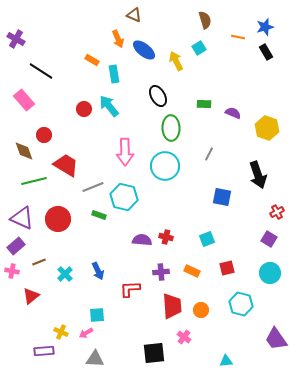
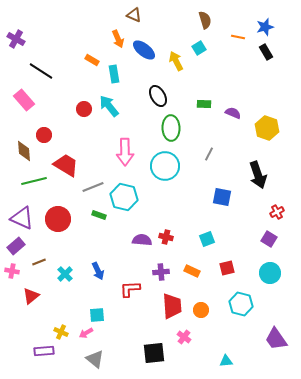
brown diamond at (24, 151): rotated 15 degrees clockwise
gray triangle at (95, 359): rotated 36 degrees clockwise
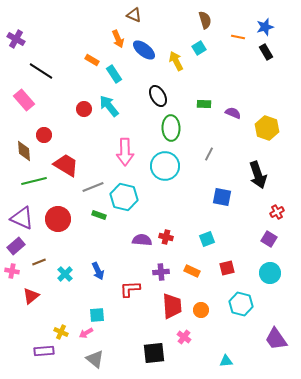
cyan rectangle at (114, 74): rotated 24 degrees counterclockwise
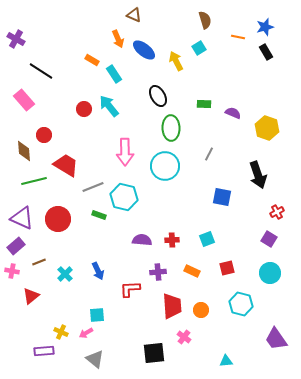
red cross at (166, 237): moved 6 px right, 3 px down; rotated 16 degrees counterclockwise
purple cross at (161, 272): moved 3 px left
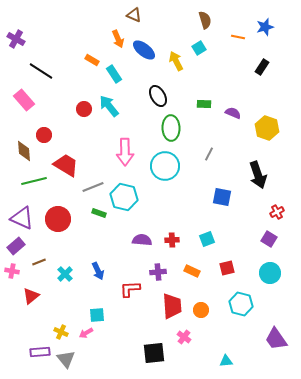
black rectangle at (266, 52): moved 4 px left, 15 px down; rotated 63 degrees clockwise
green rectangle at (99, 215): moved 2 px up
purple rectangle at (44, 351): moved 4 px left, 1 px down
gray triangle at (95, 359): moved 29 px left; rotated 12 degrees clockwise
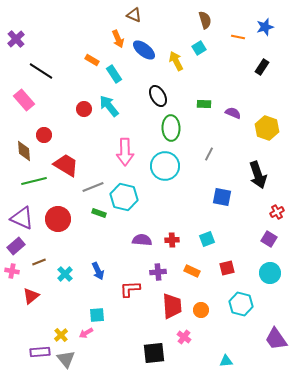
purple cross at (16, 39): rotated 18 degrees clockwise
yellow cross at (61, 332): moved 3 px down; rotated 24 degrees clockwise
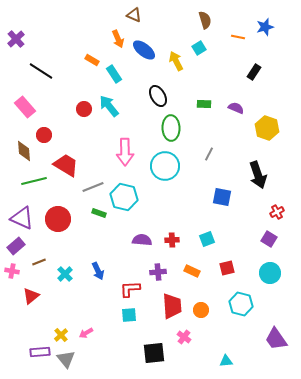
black rectangle at (262, 67): moved 8 px left, 5 px down
pink rectangle at (24, 100): moved 1 px right, 7 px down
purple semicircle at (233, 113): moved 3 px right, 5 px up
cyan square at (97, 315): moved 32 px right
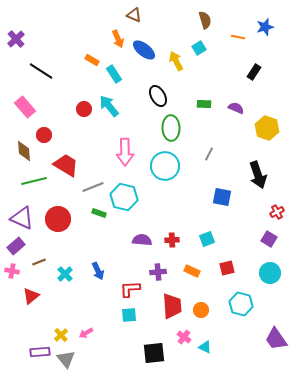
cyan triangle at (226, 361): moved 21 px left, 14 px up; rotated 32 degrees clockwise
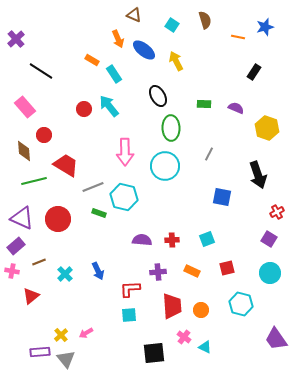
cyan square at (199, 48): moved 27 px left, 23 px up; rotated 24 degrees counterclockwise
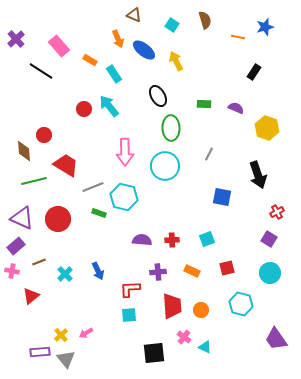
orange rectangle at (92, 60): moved 2 px left
pink rectangle at (25, 107): moved 34 px right, 61 px up
